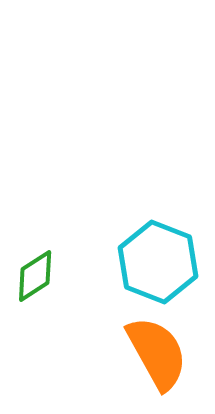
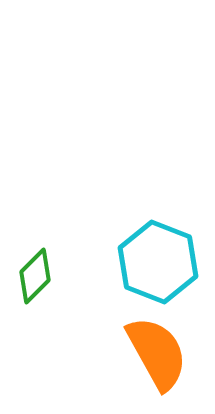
green diamond: rotated 12 degrees counterclockwise
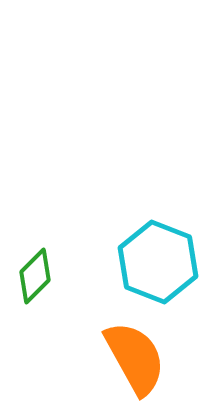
orange semicircle: moved 22 px left, 5 px down
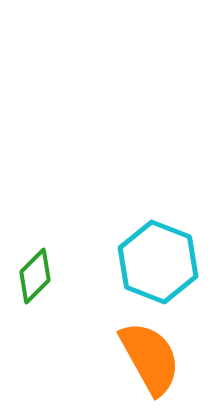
orange semicircle: moved 15 px right
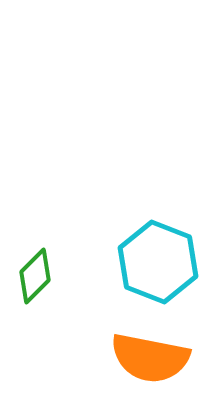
orange semicircle: rotated 130 degrees clockwise
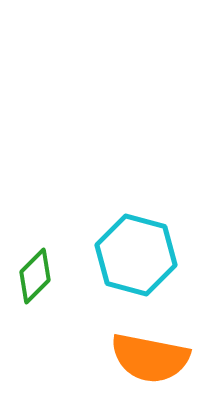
cyan hexagon: moved 22 px left, 7 px up; rotated 6 degrees counterclockwise
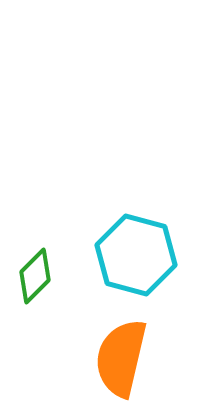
orange semicircle: moved 29 px left; rotated 92 degrees clockwise
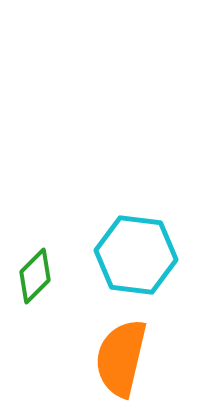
cyan hexagon: rotated 8 degrees counterclockwise
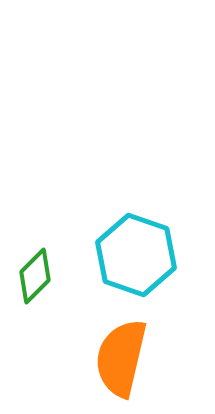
cyan hexagon: rotated 12 degrees clockwise
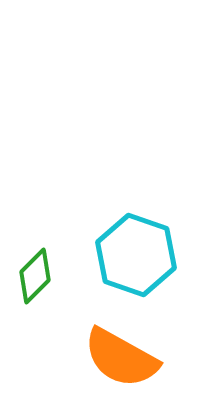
orange semicircle: rotated 74 degrees counterclockwise
